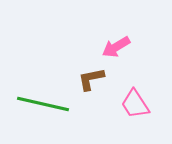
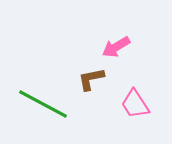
green line: rotated 15 degrees clockwise
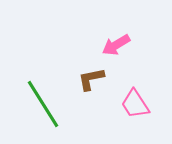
pink arrow: moved 2 px up
green line: rotated 30 degrees clockwise
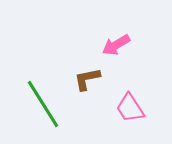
brown L-shape: moved 4 px left
pink trapezoid: moved 5 px left, 4 px down
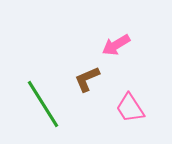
brown L-shape: rotated 12 degrees counterclockwise
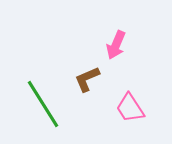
pink arrow: rotated 36 degrees counterclockwise
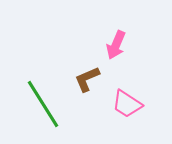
pink trapezoid: moved 3 px left, 4 px up; rotated 24 degrees counterclockwise
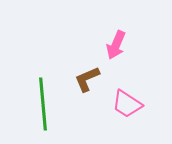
green line: rotated 27 degrees clockwise
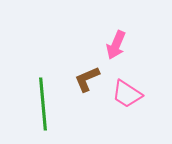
pink trapezoid: moved 10 px up
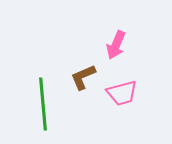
brown L-shape: moved 4 px left, 2 px up
pink trapezoid: moved 5 px left, 1 px up; rotated 48 degrees counterclockwise
